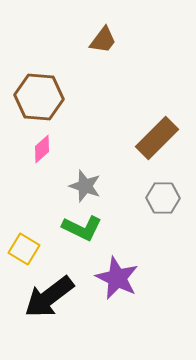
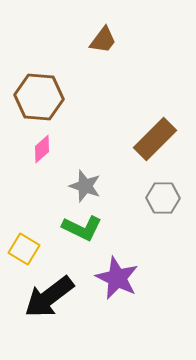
brown rectangle: moved 2 px left, 1 px down
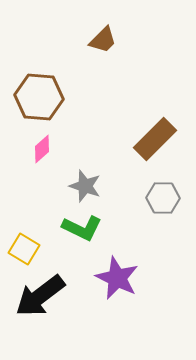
brown trapezoid: rotated 8 degrees clockwise
black arrow: moved 9 px left, 1 px up
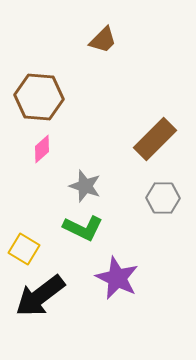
green L-shape: moved 1 px right
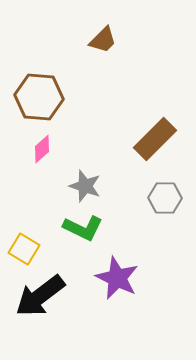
gray hexagon: moved 2 px right
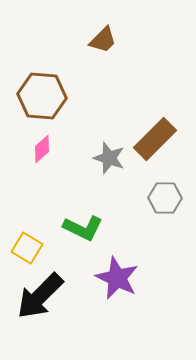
brown hexagon: moved 3 px right, 1 px up
gray star: moved 24 px right, 28 px up
yellow square: moved 3 px right, 1 px up
black arrow: rotated 8 degrees counterclockwise
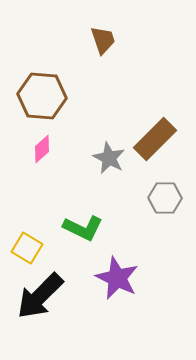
brown trapezoid: rotated 64 degrees counterclockwise
gray star: rotated 8 degrees clockwise
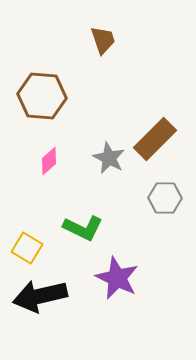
pink diamond: moved 7 px right, 12 px down
black arrow: rotated 32 degrees clockwise
